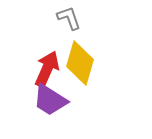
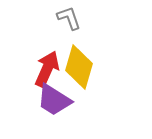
yellow diamond: moved 1 px left, 4 px down
purple trapezoid: moved 4 px right
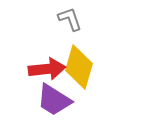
gray L-shape: moved 1 px right, 1 px down
red arrow: rotated 60 degrees clockwise
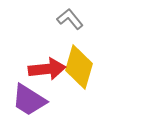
gray L-shape: rotated 20 degrees counterclockwise
purple trapezoid: moved 25 px left
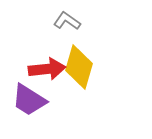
gray L-shape: moved 3 px left, 2 px down; rotated 16 degrees counterclockwise
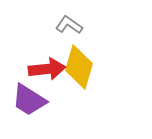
gray L-shape: moved 2 px right, 4 px down
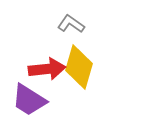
gray L-shape: moved 2 px right, 1 px up
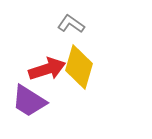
red arrow: rotated 12 degrees counterclockwise
purple trapezoid: moved 1 px down
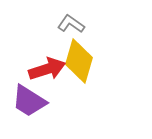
yellow diamond: moved 6 px up
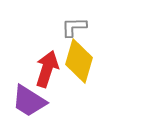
gray L-shape: moved 3 px right, 3 px down; rotated 36 degrees counterclockwise
red arrow: rotated 54 degrees counterclockwise
